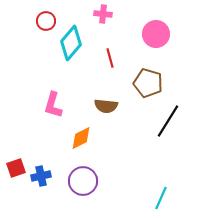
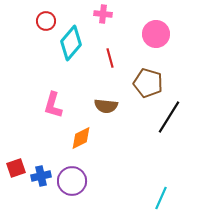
black line: moved 1 px right, 4 px up
purple circle: moved 11 px left
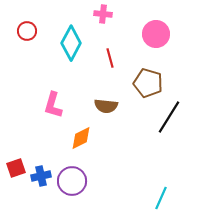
red circle: moved 19 px left, 10 px down
cyan diamond: rotated 12 degrees counterclockwise
